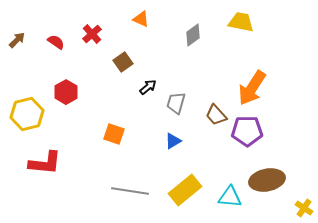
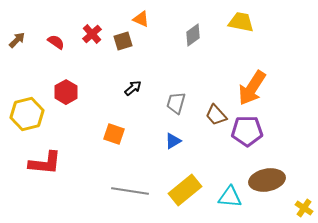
brown square: moved 21 px up; rotated 18 degrees clockwise
black arrow: moved 15 px left, 1 px down
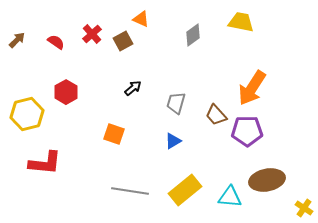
brown square: rotated 12 degrees counterclockwise
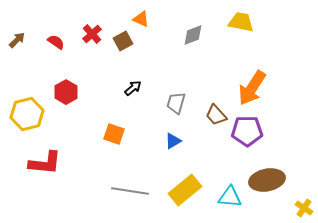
gray diamond: rotated 15 degrees clockwise
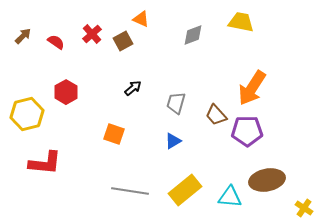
brown arrow: moved 6 px right, 4 px up
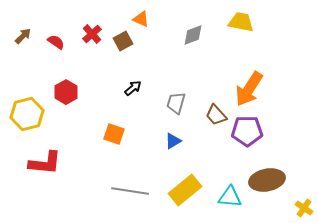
orange arrow: moved 3 px left, 1 px down
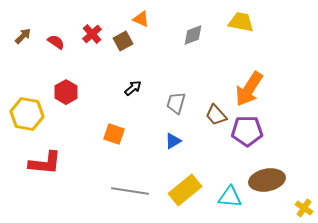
yellow hexagon: rotated 24 degrees clockwise
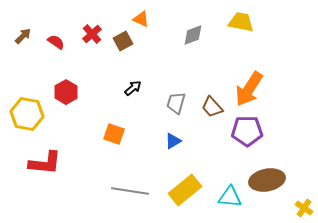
brown trapezoid: moved 4 px left, 8 px up
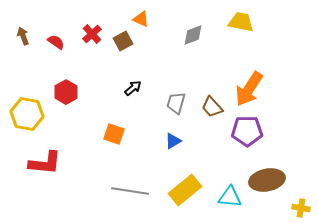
brown arrow: rotated 66 degrees counterclockwise
yellow cross: moved 3 px left; rotated 24 degrees counterclockwise
